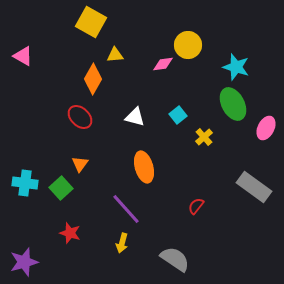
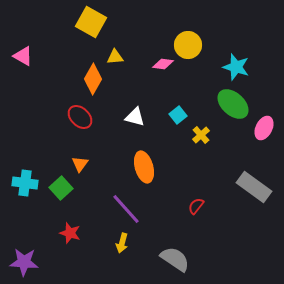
yellow triangle: moved 2 px down
pink diamond: rotated 15 degrees clockwise
green ellipse: rotated 20 degrees counterclockwise
pink ellipse: moved 2 px left
yellow cross: moved 3 px left, 2 px up
purple star: rotated 20 degrees clockwise
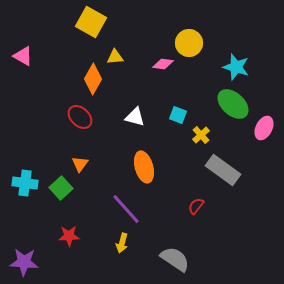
yellow circle: moved 1 px right, 2 px up
cyan square: rotated 30 degrees counterclockwise
gray rectangle: moved 31 px left, 17 px up
red star: moved 1 px left, 3 px down; rotated 20 degrees counterclockwise
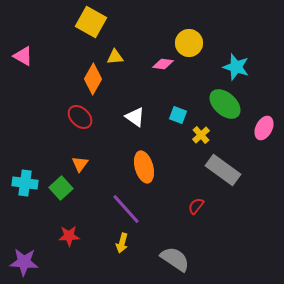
green ellipse: moved 8 px left
white triangle: rotated 20 degrees clockwise
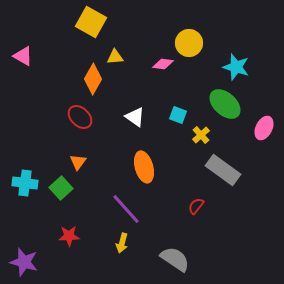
orange triangle: moved 2 px left, 2 px up
purple star: rotated 12 degrees clockwise
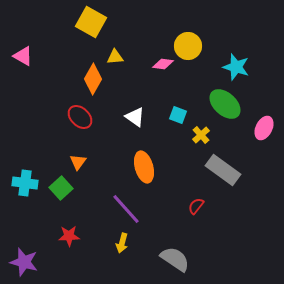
yellow circle: moved 1 px left, 3 px down
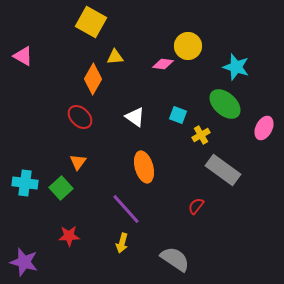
yellow cross: rotated 12 degrees clockwise
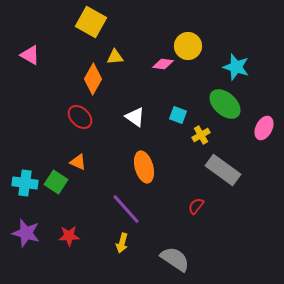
pink triangle: moved 7 px right, 1 px up
orange triangle: rotated 42 degrees counterclockwise
green square: moved 5 px left, 6 px up; rotated 15 degrees counterclockwise
purple star: moved 2 px right, 29 px up
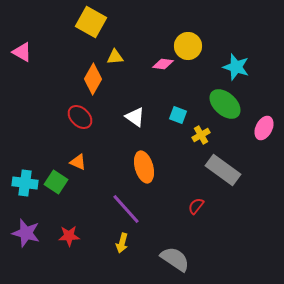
pink triangle: moved 8 px left, 3 px up
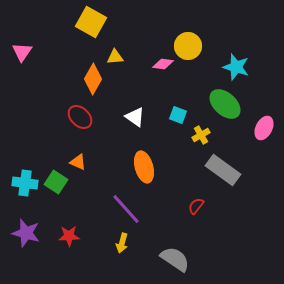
pink triangle: rotated 35 degrees clockwise
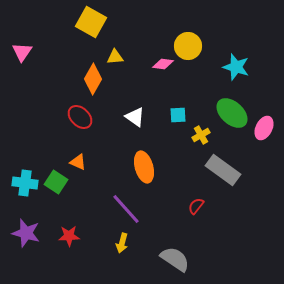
green ellipse: moved 7 px right, 9 px down
cyan square: rotated 24 degrees counterclockwise
